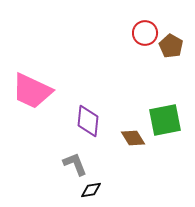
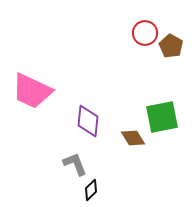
green square: moved 3 px left, 3 px up
black diamond: rotated 35 degrees counterclockwise
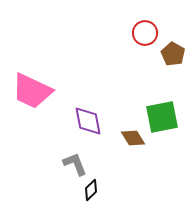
brown pentagon: moved 2 px right, 8 px down
purple diamond: rotated 16 degrees counterclockwise
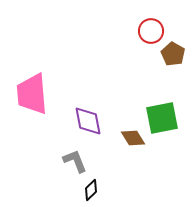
red circle: moved 6 px right, 2 px up
pink trapezoid: moved 3 px down; rotated 60 degrees clockwise
green square: moved 1 px down
gray L-shape: moved 3 px up
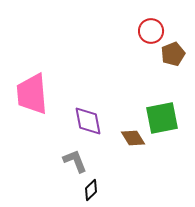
brown pentagon: rotated 20 degrees clockwise
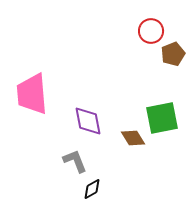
black diamond: moved 1 px right, 1 px up; rotated 15 degrees clockwise
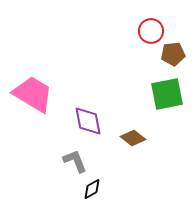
brown pentagon: rotated 15 degrees clockwise
pink trapezoid: moved 1 px right; rotated 126 degrees clockwise
green square: moved 5 px right, 24 px up
brown diamond: rotated 20 degrees counterclockwise
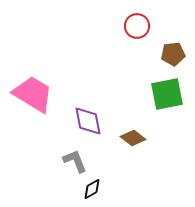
red circle: moved 14 px left, 5 px up
